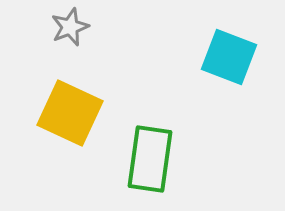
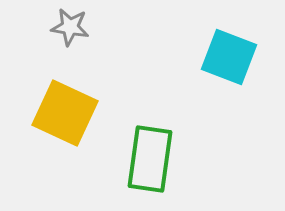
gray star: rotated 30 degrees clockwise
yellow square: moved 5 px left
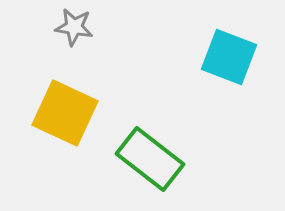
gray star: moved 4 px right
green rectangle: rotated 60 degrees counterclockwise
